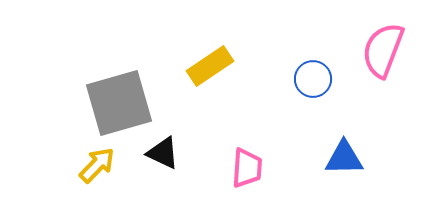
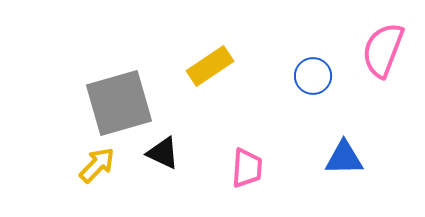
blue circle: moved 3 px up
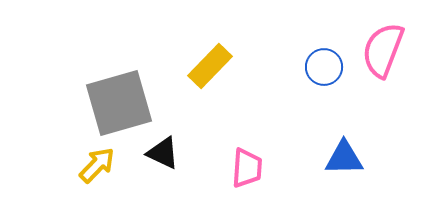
yellow rectangle: rotated 12 degrees counterclockwise
blue circle: moved 11 px right, 9 px up
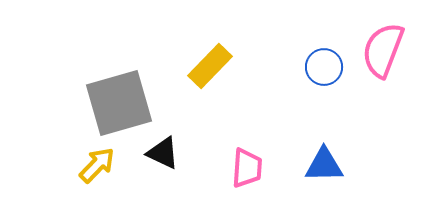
blue triangle: moved 20 px left, 7 px down
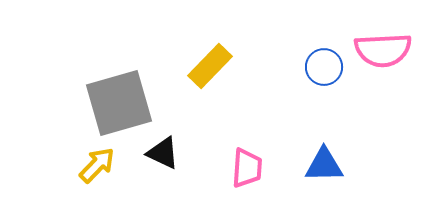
pink semicircle: rotated 114 degrees counterclockwise
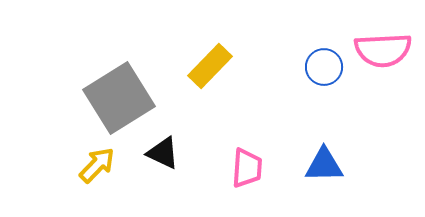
gray square: moved 5 px up; rotated 16 degrees counterclockwise
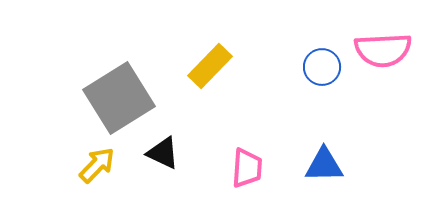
blue circle: moved 2 px left
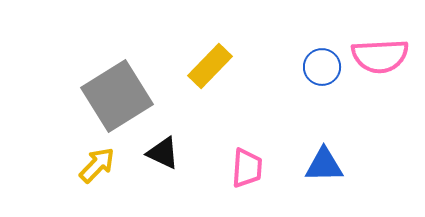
pink semicircle: moved 3 px left, 6 px down
gray square: moved 2 px left, 2 px up
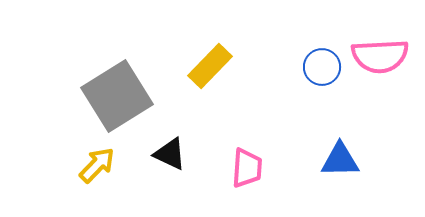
black triangle: moved 7 px right, 1 px down
blue triangle: moved 16 px right, 5 px up
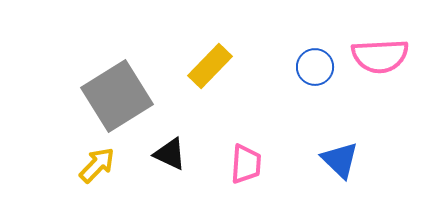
blue circle: moved 7 px left
blue triangle: rotated 45 degrees clockwise
pink trapezoid: moved 1 px left, 4 px up
